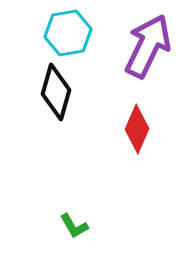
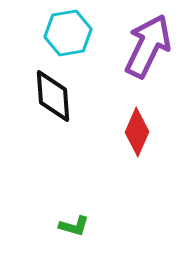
black diamond: moved 3 px left, 4 px down; rotated 20 degrees counterclockwise
red diamond: moved 3 px down
green L-shape: rotated 44 degrees counterclockwise
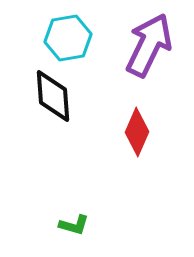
cyan hexagon: moved 5 px down
purple arrow: moved 1 px right, 1 px up
green L-shape: moved 1 px up
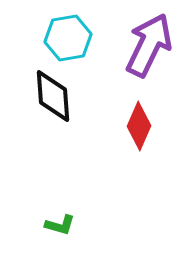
red diamond: moved 2 px right, 6 px up
green L-shape: moved 14 px left
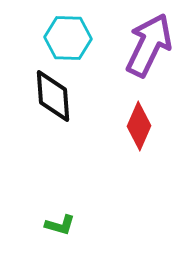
cyan hexagon: rotated 12 degrees clockwise
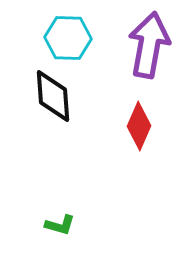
purple arrow: rotated 16 degrees counterclockwise
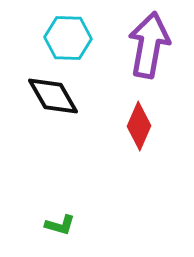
black diamond: rotated 26 degrees counterclockwise
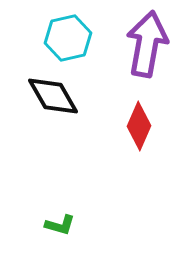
cyan hexagon: rotated 15 degrees counterclockwise
purple arrow: moved 2 px left, 1 px up
